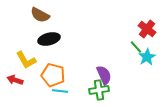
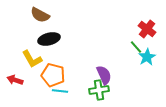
yellow L-shape: moved 6 px right, 1 px up
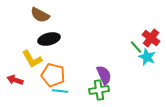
red cross: moved 4 px right, 9 px down
cyan star: rotated 18 degrees counterclockwise
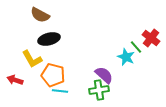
cyan star: moved 21 px left
purple semicircle: rotated 24 degrees counterclockwise
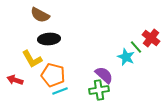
black ellipse: rotated 10 degrees clockwise
cyan line: rotated 28 degrees counterclockwise
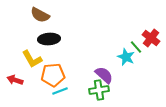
orange pentagon: rotated 20 degrees counterclockwise
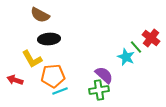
orange pentagon: moved 1 px down
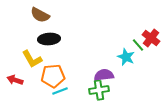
green line: moved 2 px right, 2 px up
purple semicircle: rotated 48 degrees counterclockwise
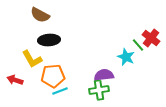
black ellipse: moved 1 px down
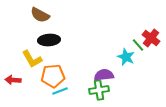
red arrow: moved 2 px left; rotated 14 degrees counterclockwise
